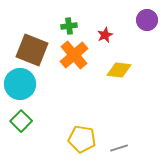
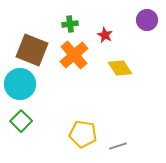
green cross: moved 1 px right, 2 px up
red star: rotated 21 degrees counterclockwise
yellow diamond: moved 1 px right, 2 px up; rotated 50 degrees clockwise
yellow pentagon: moved 1 px right, 5 px up
gray line: moved 1 px left, 2 px up
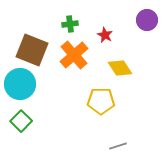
yellow pentagon: moved 18 px right, 33 px up; rotated 8 degrees counterclockwise
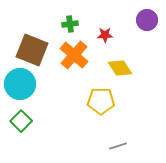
red star: rotated 28 degrees counterclockwise
orange cross: rotated 8 degrees counterclockwise
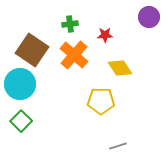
purple circle: moved 2 px right, 3 px up
brown square: rotated 12 degrees clockwise
